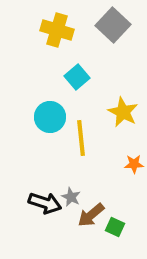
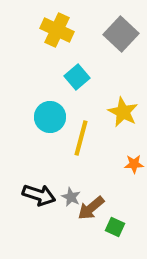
gray square: moved 8 px right, 9 px down
yellow cross: rotated 8 degrees clockwise
yellow line: rotated 21 degrees clockwise
black arrow: moved 6 px left, 8 px up
brown arrow: moved 7 px up
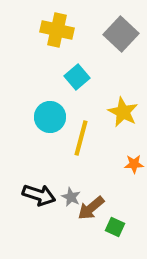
yellow cross: rotated 12 degrees counterclockwise
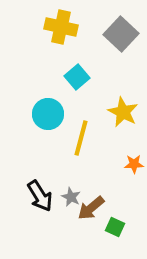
yellow cross: moved 4 px right, 3 px up
cyan circle: moved 2 px left, 3 px up
black arrow: moved 1 px right, 1 px down; rotated 40 degrees clockwise
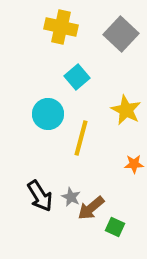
yellow star: moved 3 px right, 2 px up
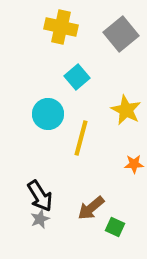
gray square: rotated 8 degrees clockwise
gray star: moved 31 px left, 22 px down; rotated 24 degrees clockwise
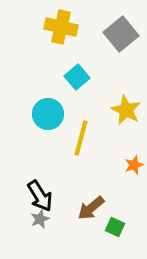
orange star: moved 1 px down; rotated 18 degrees counterclockwise
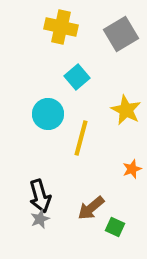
gray square: rotated 8 degrees clockwise
orange star: moved 2 px left, 4 px down
black arrow: rotated 16 degrees clockwise
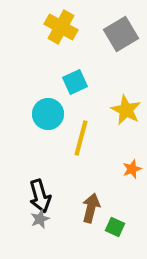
yellow cross: rotated 16 degrees clockwise
cyan square: moved 2 px left, 5 px down; rotated 15 degrees clockwise
brown arrow: rotated 144 degrees clockwise
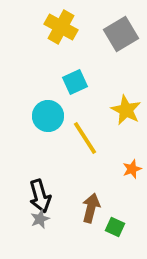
cyan circle: moved 2 px down
yellow line: moved 4 px right; rotated 48 degrees counterclockwise
